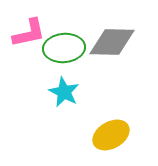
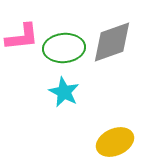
pink L-shape: moved 7 px left, 4 px down; rotated 6 degrees clockwise
gray diamond: rotated 21 degrees counterclockwise
yellow ellipse: moved 4 px right, 7 px down; rotated 6 degrees clockwise
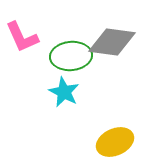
pink L-shape: rotated 72 degrees clockwise
gray diamond: rotated 27 degrees clockwise
green ellipse: moved 7 px right, 8 px down
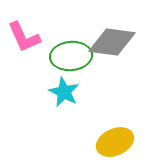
pink L-shape: moved 2 px right
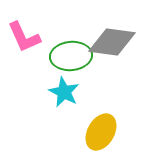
yellow ellipse: moved 14 px left, 10 px up; rotated 36 degrees counterclockwise
